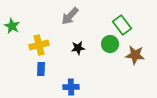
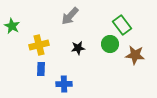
blue cross: moved 7 px left, 3 px up
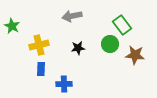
gray arrow: moved 2 px right; rotated 36 degrees clockwise
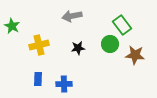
blue rectangle: moved 3 px left, 10 px down
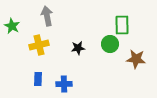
gray arrow: moved 25 px left; rotated 90 degrees clockwise
green rectangle: rotated 36 degrees clockwise
brown star: moved 1 px right, 4 px down
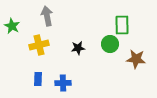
blue cross: moved 1 px left, 1 px up
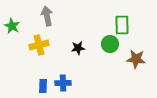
blue rectangle: moved 5 px right, 7 px down
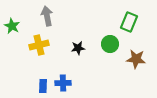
green rectangle: moved 7 px right, 3 px up; rotated 24 degrees clockwise
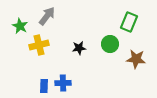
gray arrow: rotated 48 degrees clockwise
green star: moved 8 px right
black star: moved 1 px right
blue rectangle: moved 1 px right
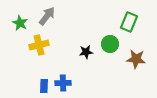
green star: moved 3 px up
black star: moved 7 px right, 4 px down
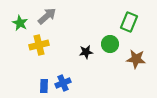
gray arrow: rotated 12 degrees clockwise
blue cross: rotated 21 degrees counterclockwise
